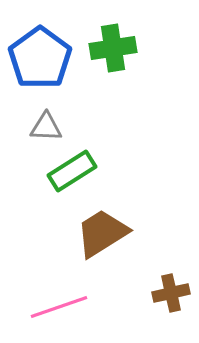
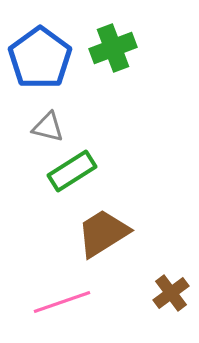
green cross: rotated 12 degrees counterclockwise
gray triangle: moved 2 px right; rotated 12 degrees clockwise
brown trapezoid: moved 1 px right
brown cross: rotated 24 degrees counterclockwise
pink line: moved 3 px right, 5 px up
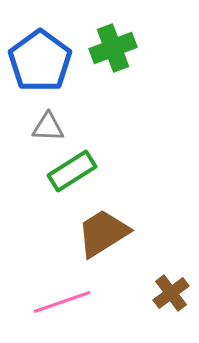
blue pentagon: moved 3 px down
gray triangle: rotated 12 degrees counterclockwise
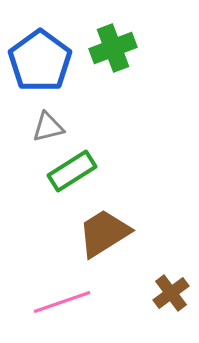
gray triangle: rotated 16 degrees counterclockwise
brown trapezoid: moved 1 px right
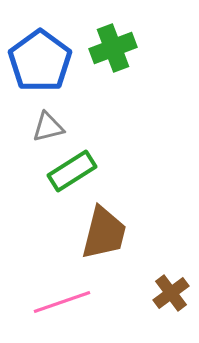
brown trapezoid: rotated 136 degrees clockwise
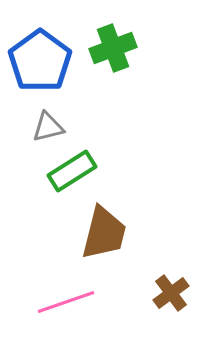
pink line: moved 4 px right
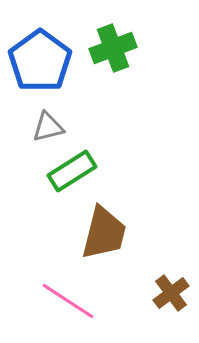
pink line: moved 2 px right, 1 px up; rotated 52 degrees clockwise
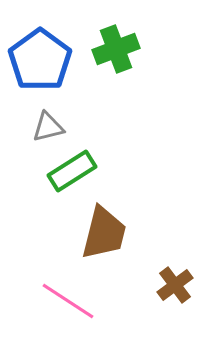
green cross: moved 3 px right, 1 px down
blue pentagon: moved 1 px up
brown cross: moved 4 px right, 8 px up
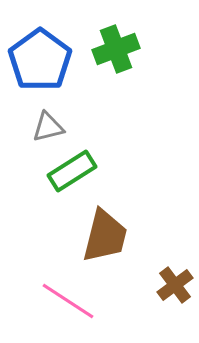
brown trapezoid: moved 1 px right, 3 px down
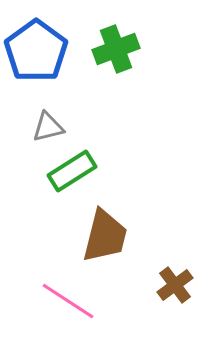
blue pentagon: moved 4 px left, 9 px up
